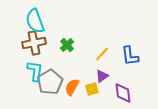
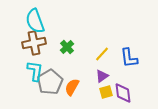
green cross: moved 2 px down
blue L-shape: moved 1 px left, 2 px down
yellow square: moved 14 px right, 3 px down
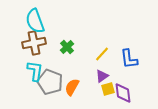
blue L-shape: moved 1 px down
gray pentagon: rotated 20 degrees counterclockwise
yellow square: moved 2 px right, 3 px up
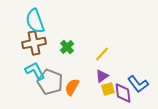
blue L-shape: moved 9 px right, 25 px down; rotated 30 degrees counterclockwise
cyan L-shape: rotated 35 degrees counterclockwise
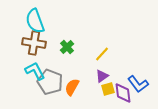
brown cross: rotated 20 degrees clockwise
